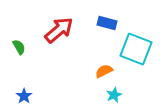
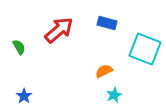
cyan square: moved 9 px right
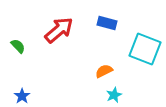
green semicircle: moved 1 px left, 1 px up; rotated 14 degrees counterclockwise
blue star: moved 2 px left
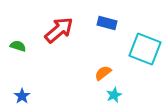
green semicircle: rotated 28 degrees counterclockwise
orange semicircle: moved 1 px left, 2 px down; rotated 12 degrees counterclockwise
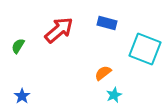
green semicircle: rotated 77 degrees counterclockwise
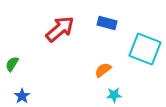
red arrow: moved 1 px right, 1 px up
green semicircle: moved 6 px left, 18 px down
orange semicircle: moved 3 px up
cyan star: rotated 21 degrees clockwise
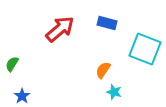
orange semicircle: rotated 18 degrees counterclockwise
cyan star: moved 3 px up; rotated 21 degrees clockwise
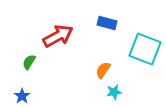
red arrow: moved 2 px left, 7 px down; rotated 12 degrees clockwise
green semicircle: moved 17 px right, 2 px up
cyan star: rotated 28 degrees counterclockwise
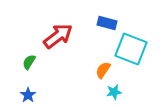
red arrow: rotated 8 degrees counterclockwise
cyan square: moved 14 px left
blue star: moved 6 px right, 1 px up
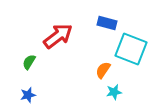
blue star: rotated 21 degrees clockwise
